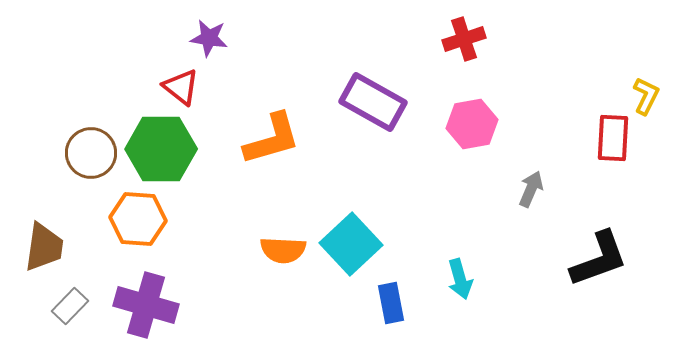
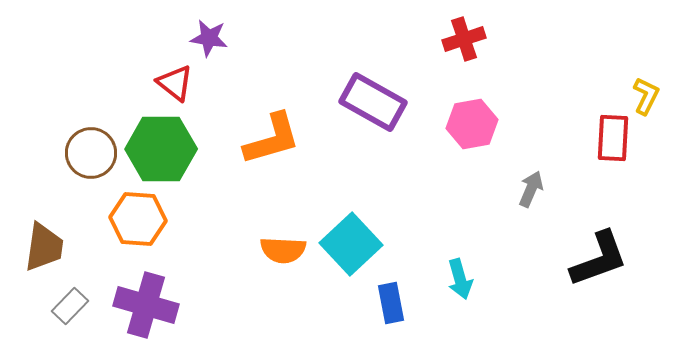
red triangle: moved 6 px left, 4 px up
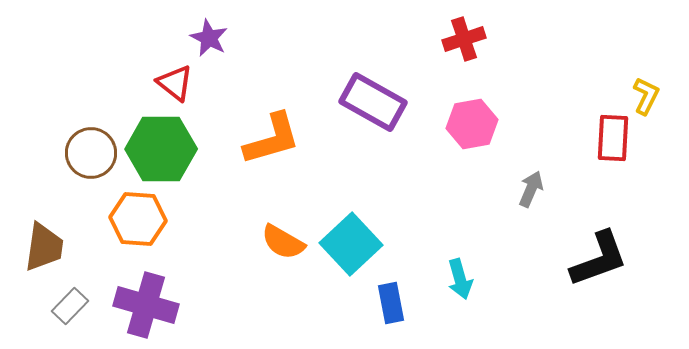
purple star: rotated 18 degrees clockwise
orange semicircle: moved 8 px up; rotated 27 degrees clockwise
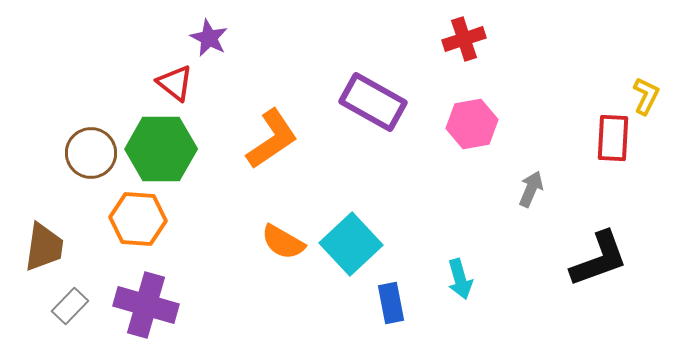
orange L-shape: rotated 18 degrees counterclockwise
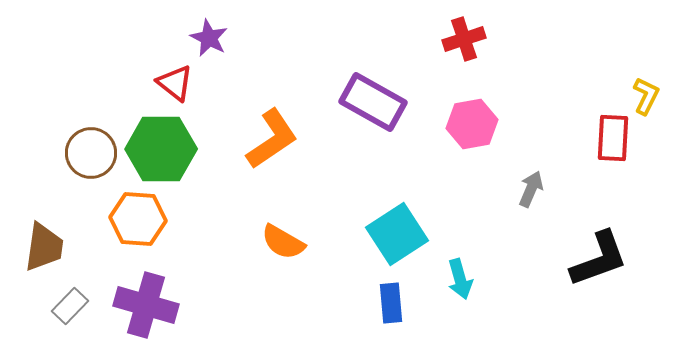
cyan square: moved 46 px right, 10 px up; rotated 10 degrees clockwise
blue rectangle: rotated 6 degrees clockwise
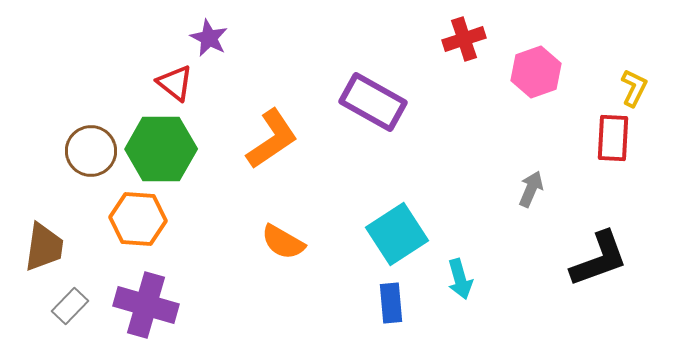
yellow L-shape: moved 12 px left, 8 px up
pink hexagon: moved 64 px right, 52 px up; rotated 9 degrees counterclockwise
brown circle: moved 2 px up
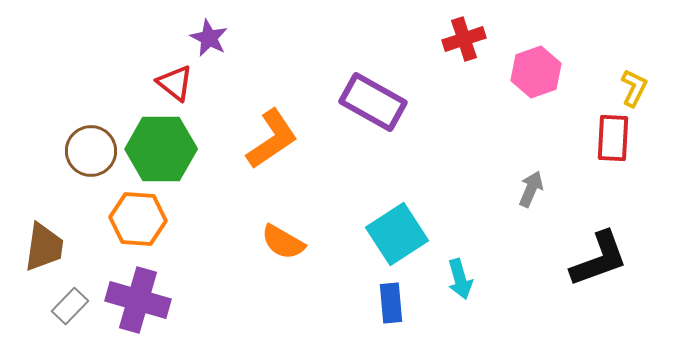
purple cross: moved 8 px left, 5 px up
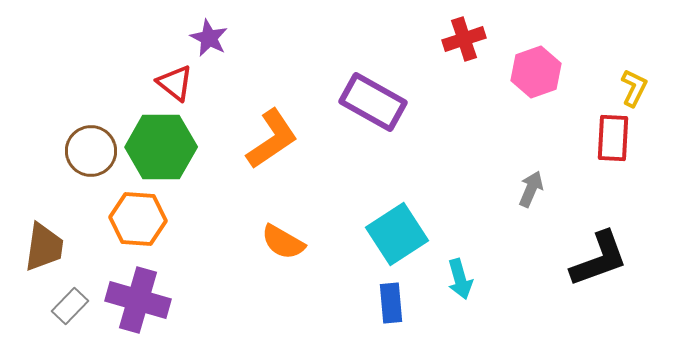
green hexagon: moved 2 px up
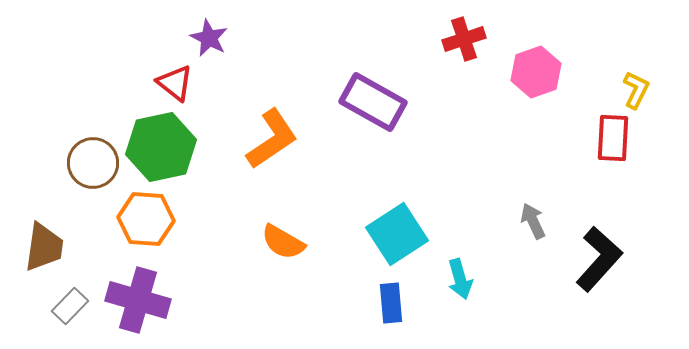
yellow L-shape: moved 2 px right, 2 px down
green hexagon: rotated 12 degrees counterclockwise
brown circle: moved 2 px right, 12 px down
gray arrow: moved 2 px right, 32 px down; rotated 48 degrees counterclockwise
orange hexagon: moved 8 px right
black L-shape: rotated 28 degrees counterclockwise
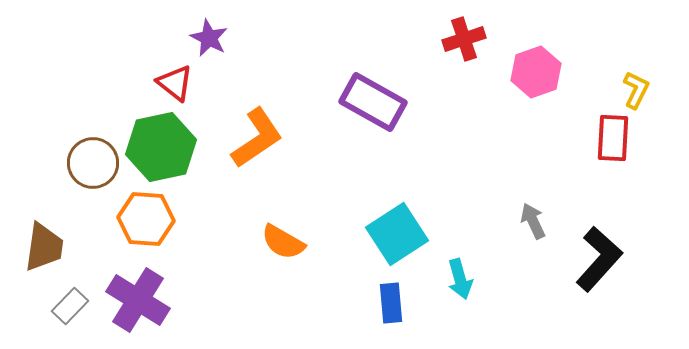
orange L-shape: moved 15 px left, 1 px up
purple cross: rotated 16 degrees clockwise
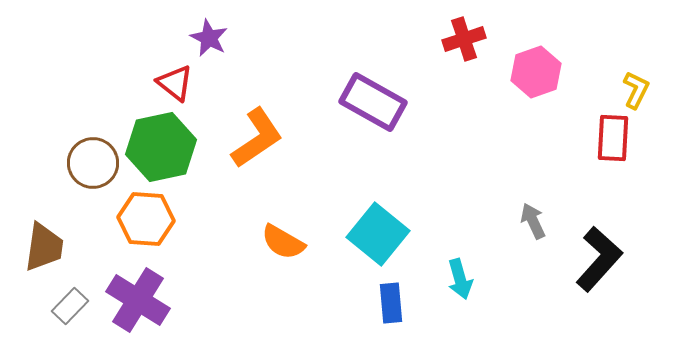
cyan square: moved 19 px left; rotated 18 degrees counterclockwise
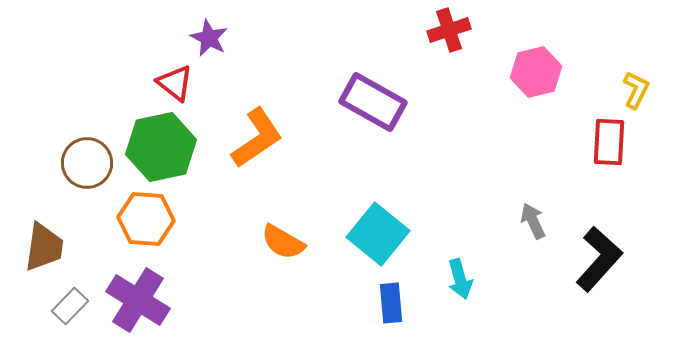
red cross: moved 15 px left, 9 px up
pink hexagon: rotated 6 degrees clockwise
red rectangle: moved 4 px left, 4 px down
brown circle: moved 6 px left
